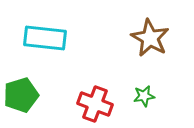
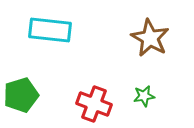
cyan rectangle: moved 5 px right, 8 px up
red cross: moved 1 px left
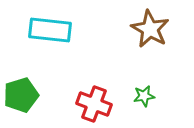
brown star: moved 9 px up
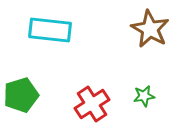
red cross: moved 2 px left; rotated 36 degrees clockwise
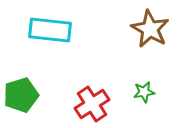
green star: moved 4 px up
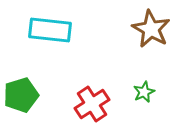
brown star: moved 1 px right
green star: rotated 15 degrees counterclockwise
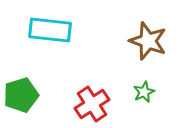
brown star: moved 3 px left, 12 px down; rotated 9 degrees counterclockwise
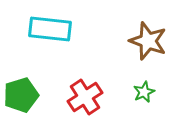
cyan rectangle: moved 1 px up
red cross: moved 7 px left, 7 px up
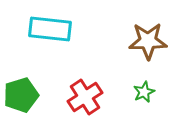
brown star: rotated 21 degrees counterclockwise
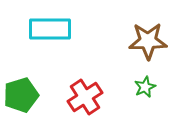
cyan rectangle: rotated 6 degrees counterclockwise
green star: moved 1 px right, 5 px up
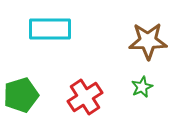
green star: moved 3 px left
